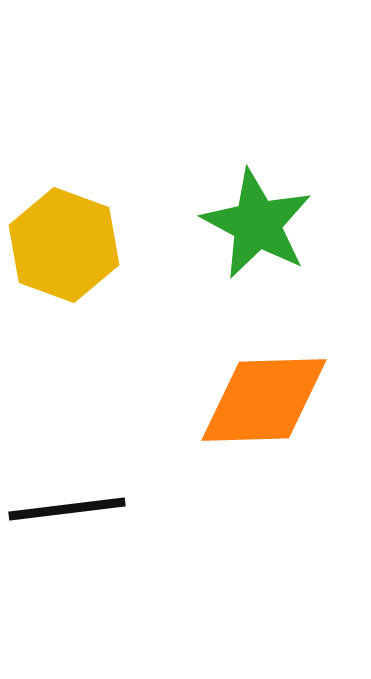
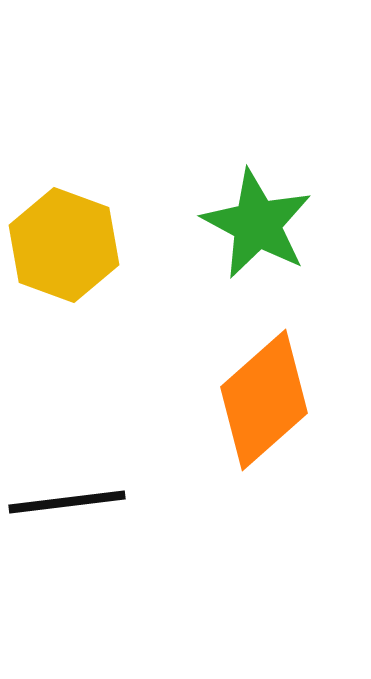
orange diamond: rotated 40 degrees counterclockwise
black line: moved 7 px up
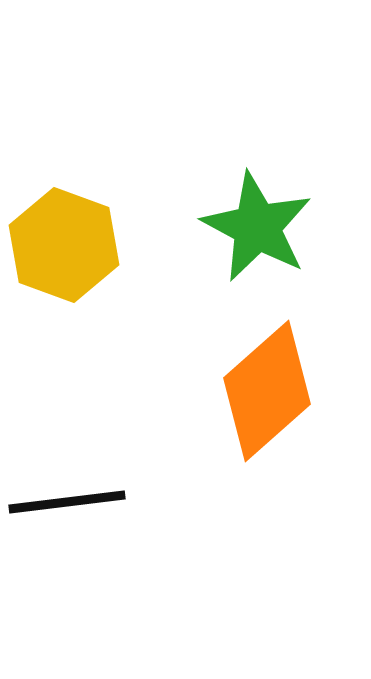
green star: moved 3 px down
orange diamond: moved 3 px right, 9 px up
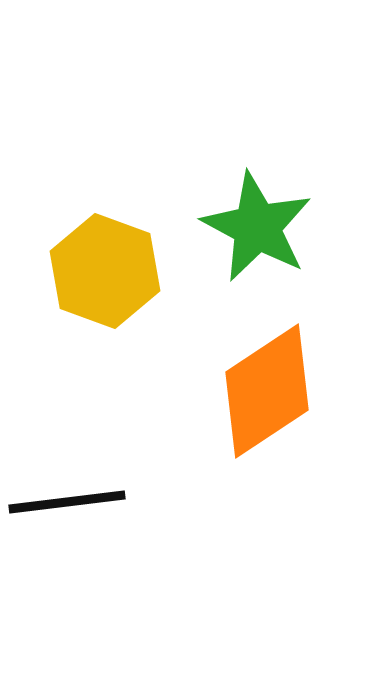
yellow hexagon: moved 41 px right, 26 px down
orange diamond: rotated 8 degrees clockwise
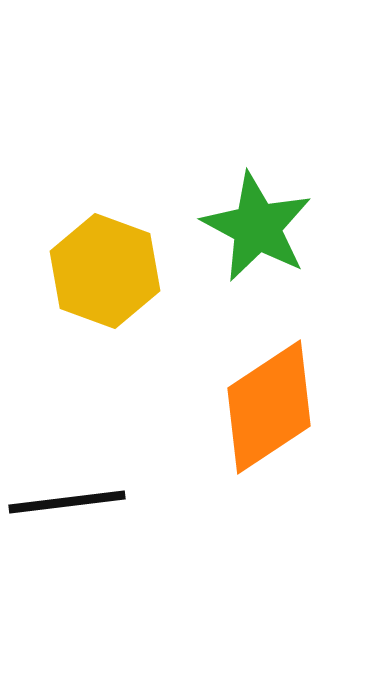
orange diamond: moved 2 px right, 16 px down
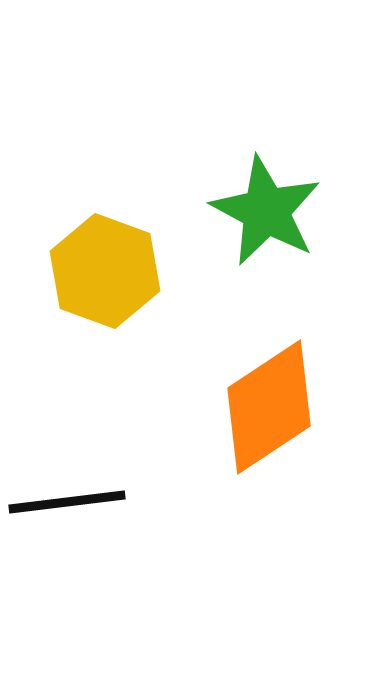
green star: moved 9 px right, 16 px up
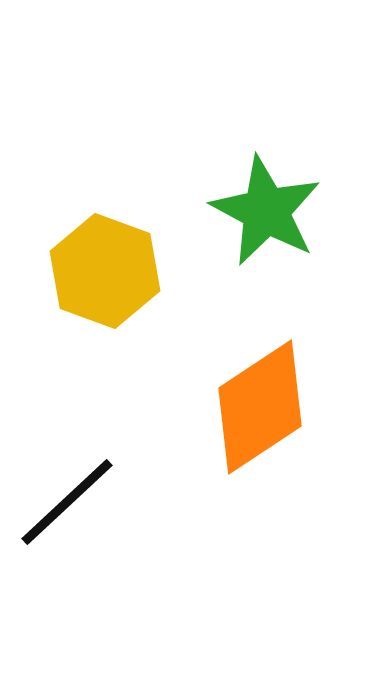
orange diamond: moved 9 px left
black line: rotated 36 degrees counterclockwise
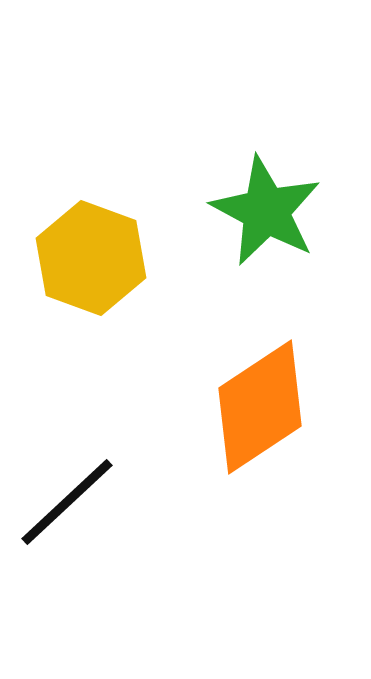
yellow hexagon: moved 14 px left, 13 px up
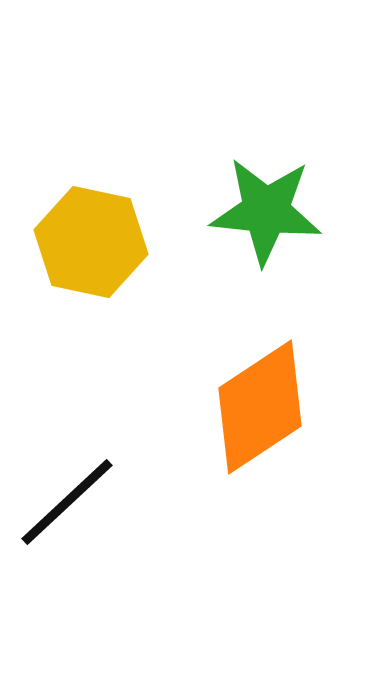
green star: rotated 22 degrees counterclockwise
yellow hexagon: moved 16 px up; rotated 8 degrees counterclockwise
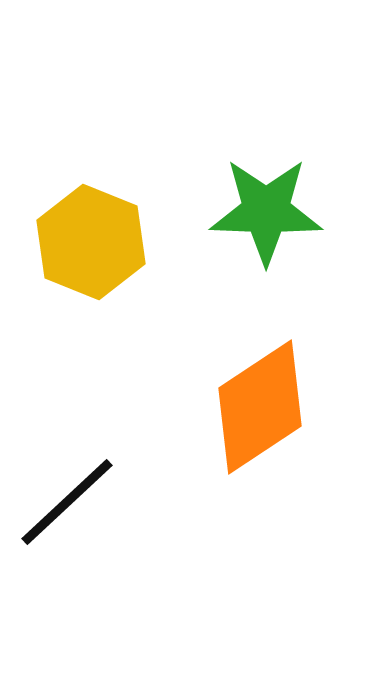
green star: rotated 4 degrees counterclockwise
yellow hexagon: rotated 10 degrees clockwise
